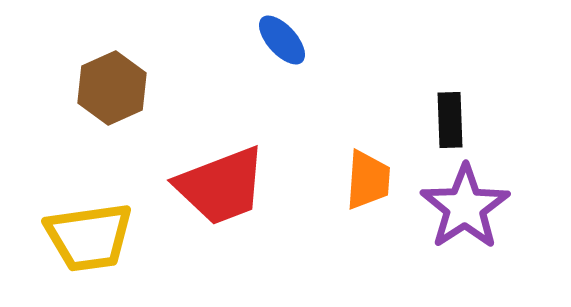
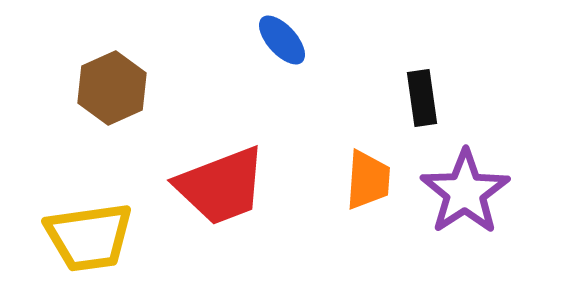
black rectangle: moved 28 px left, 22 px up; rotated 6 degrees counterclockwise
purple star: moved 15 px up
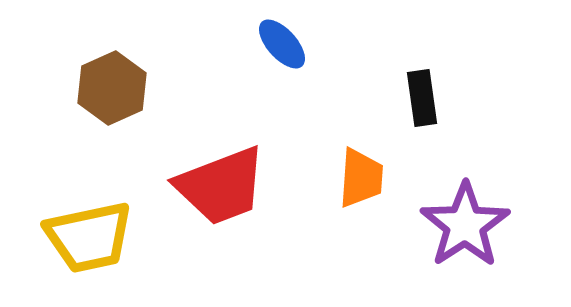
blue ellipse: moved 4 px down
orange trapezoid: moved 7 px left, 2 px up
purple star: moved 33 px down
yellow trapezoid: rotated 4 degrees counterclockwise
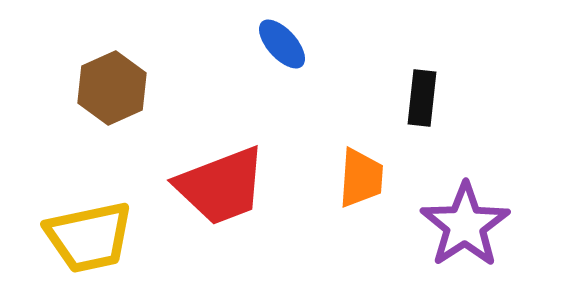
black rectangle: rotated 14 degrees clockwise
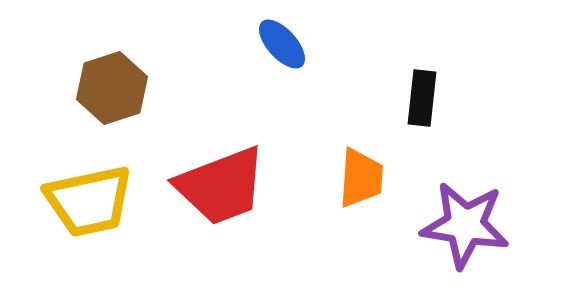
brown hexagon: rotated 6 degrees clockwise
purple star: rotated 30 degrees counterclockwise
yellow trapezoid: moved 36 px up
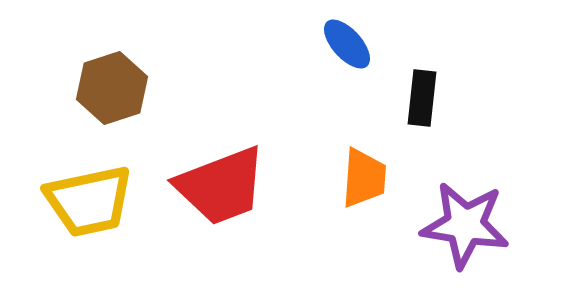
blue ellipse: moved 65 px right
orange trapezoid: moved 3 px right
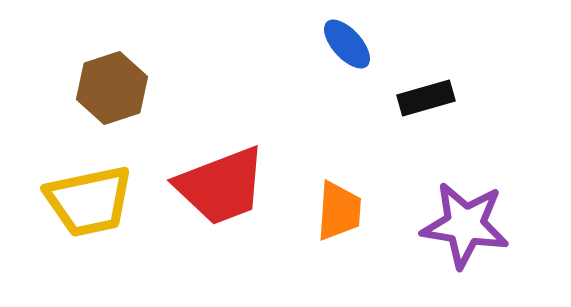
black rectangle: moved 4 px right; rotated 68 degrees clockwise
orange trapezoid: moved 25 px left, 33 px down
